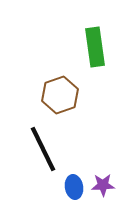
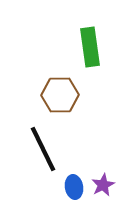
green rectangle: moved 5 px left
brown hexagon: rotated 18 degrees clockwise
purple star: rotated 25 degrees counterclockwise
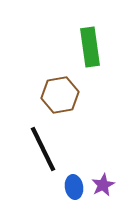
brown hexagon: rotated 9 degrees counterclockwise
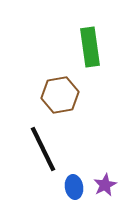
purple star: moved 2 px right
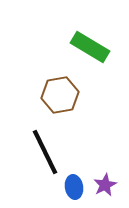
green rectangle: rotated 51 degrees counterclockwise
black line: moved 2 px right, 3 px down
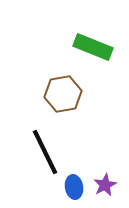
green rectangle: moved 3 px right; rotated 9 degrees counterclockwise
brown hexagon: moved 3 px right, 1 px up
